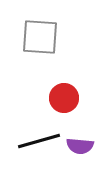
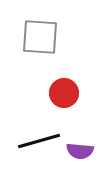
red circle: moved 5 px up
purple semicircle: moved 5 px down
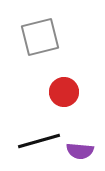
gray square: rotated 18 degrees counterclockwise
red circle: moved 1 px up
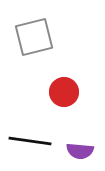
gray square: moved 6 px left
black line: moved 9 px left; rotated 24 degrees clockwise
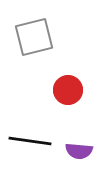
red circle: moved 4 px right, 2 px up
purple semicircle: moved 1 px left
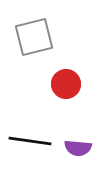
red circle: moved 2 px left, 6 px up
purple semicircle: moved 1 px left, 3 px up
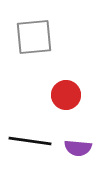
gray square: rotated 9 degrees clockwise
red circle: moved 11 px down
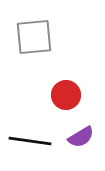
purple semicircle: moved 3 px right, 11 px up; rotated 36 degrees counterclockwise
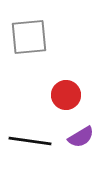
gray square: moved 5 px left
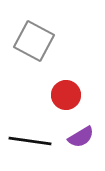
gray square: moved 5 px right, 4 px down; rotated 33 degrees clockwise
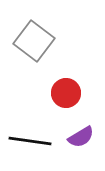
gray square: rotated 9 degrees clockwise
red circle: moved 2 px up
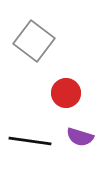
purple semicircle: moved 1 px left; rotated 48 degrees clockwise
